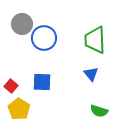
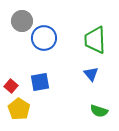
gray circle: moved 3 px up
blue square: moved 2 px left; rotated 12 degrees counterclockwise
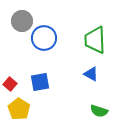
blue triangle: rotated 21 degrees counterclockwise
red square: moved 1 px left, 2 px up
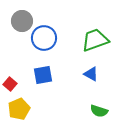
green trapezoid: rotated 72 degrees clockwise
blue square: moved 3 px right, 7 px up
yellow pentagon: rotated 15 degrees clockwise
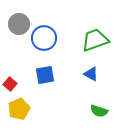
gray circle: moved 3 px left, 3 px down
blue square: moved 2 px right
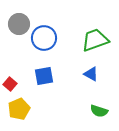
blue square: moved 1 px left, 1 px down
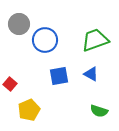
blue circle: moved 1 px right, 2 px down
blue square: moved 15 px right
yellow pentagon: moved 10 px right, 1 px down
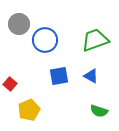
blue triangle: moved 2 px down
